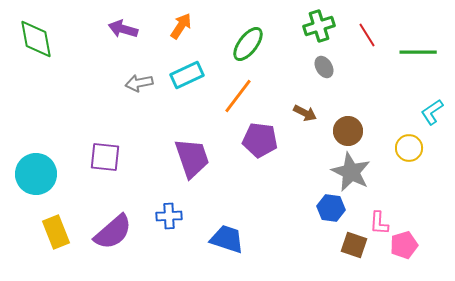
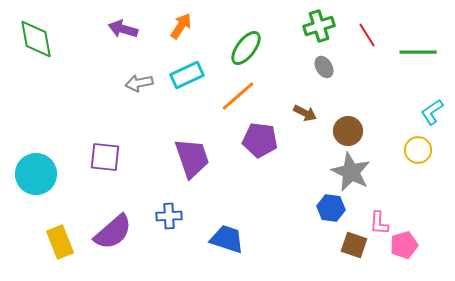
green ellipse: moved 2 px left, 4 px down
orange line: rotated 12 degrees clockwise
yellow circle: moved 9 px right, 2 px down
yellow rectangle: moved 4 px right, 10 px down
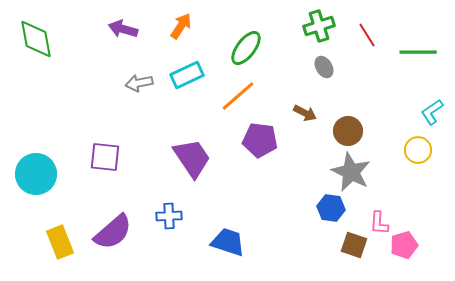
purple trapezoid: rotated 15 degrees counterclockwise
blue trapezoid: moved 1 px right, 3 px down
